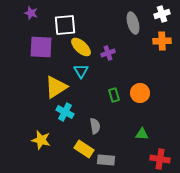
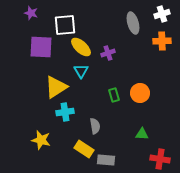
cyan cross: rotated 36 degrees counterclockwise
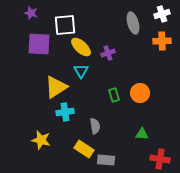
purple square: moved 2 px left, 3 px up
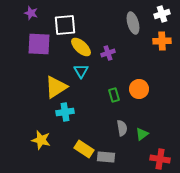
orange circle: moved 1 px left, 4 px up
gray semicircle: moved 27 px right, 2 px down
green triangle: rotated 40 degrees counterclockwise
gray rectangle: moved 3 px up
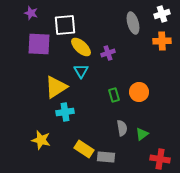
orange circle: moved 3 px down
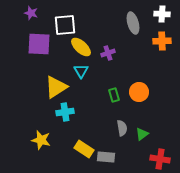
white cross: rotated 21 degrees clockwise
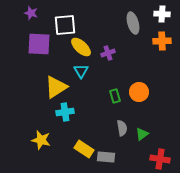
green rectangle: moved 1 px right, 1 px down
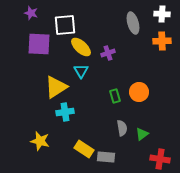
yellow star: moved 1 px left, 1 px down
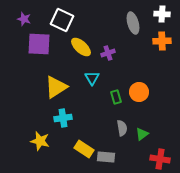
purple star: moved 7 px left, 6 px down
white square: moved 3 px left, 5 px up; rotated 30 degrees clockwise
cyan triangle: moved 11 px right, 7 px down
green rectangle: moved 1 px right, 1 px down
cyan cross: moved 2 px left, 6 px down
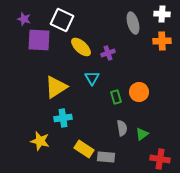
purple square: moved 4 px up
